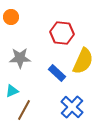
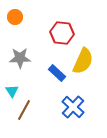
orange circle: moved 4 px right
cyan triangle: rotated 40 degrees counterclockwise
blue cross: moved 1 px right
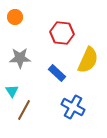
yellow semicircle: moved 5 px right, 1 px up
blue cross: rotated 15 degrees counterclockwise
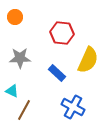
cyan triangle: rotated 32 degrees counterclockwise
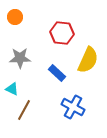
cyan triangle: moved 2 px up
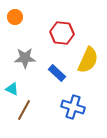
gray star: moved 5 px right
blue cross: rotated 10 degrees counterclockwise
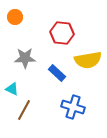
yellow semicircle: rotated 56 degrees clockwise
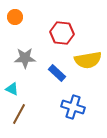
brown line: moved 5 px left, 4 px down
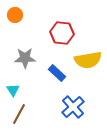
orange circle: moved 2 px up
cyan triangle: moved 1 px right, 1 px down; rotated 32 degrees clockwise
blue cross: rotated 30 degrees clockwise
